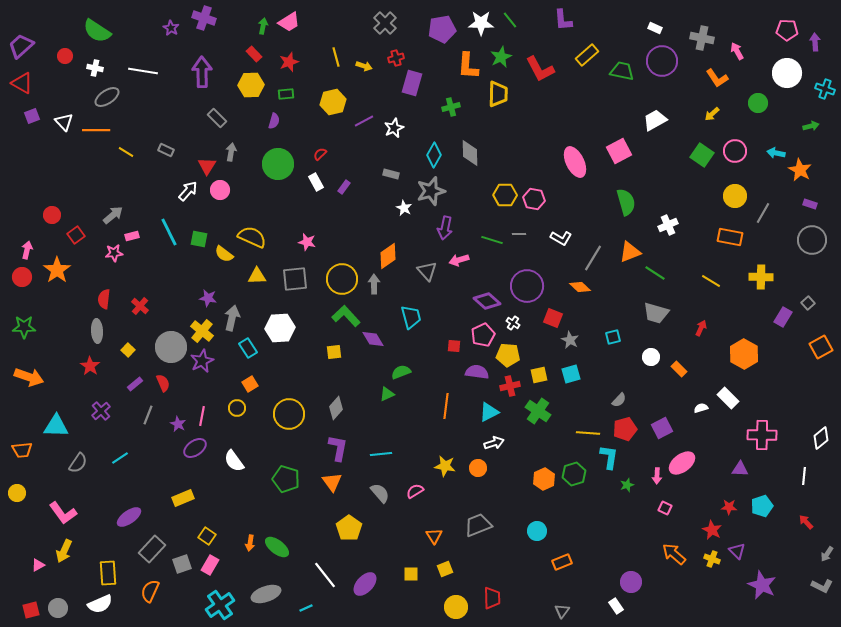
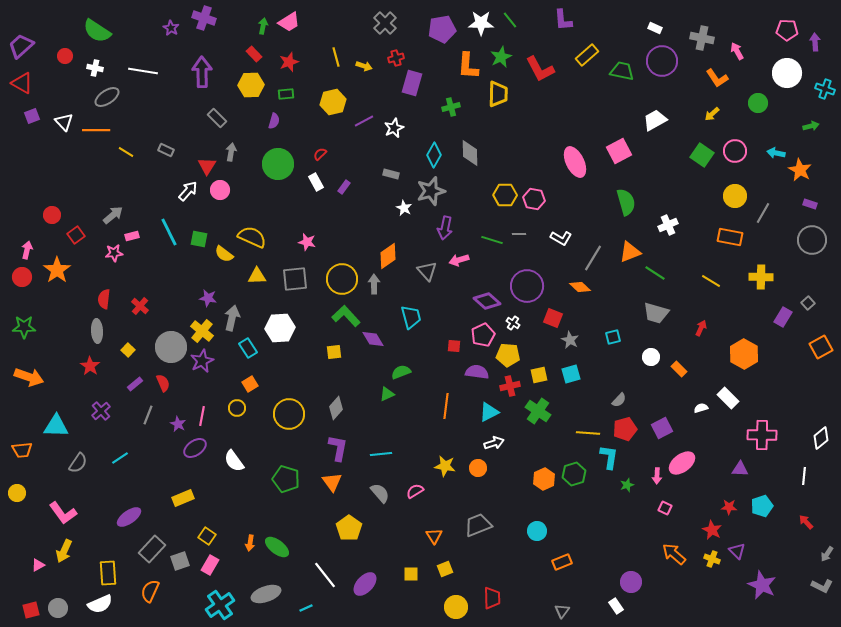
gray square at (182, 564): moved 2 px left, 3 px up
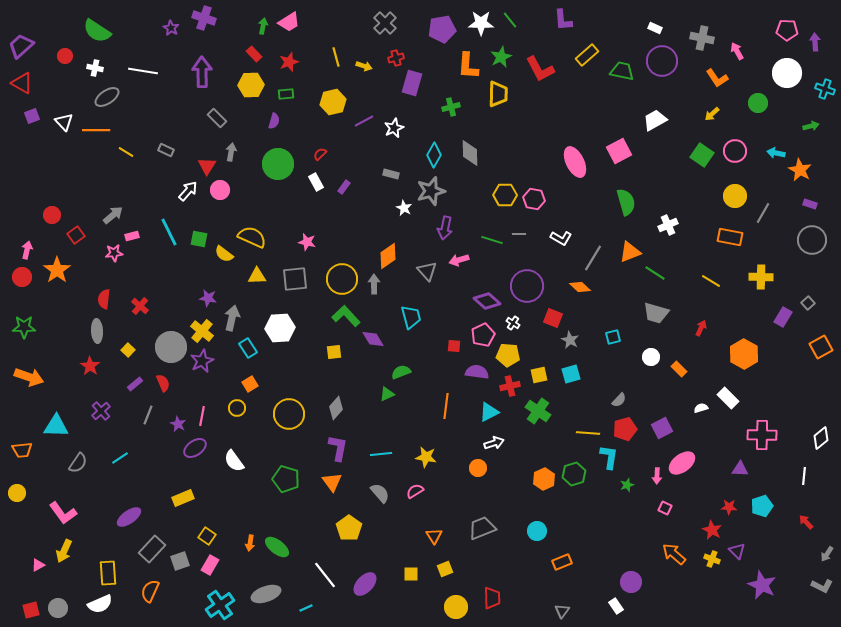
yellow star at (445, 466): moved 19 px left, 9 px up
gray trapezoid at (478, 525): moved 4 px right, 3 px down
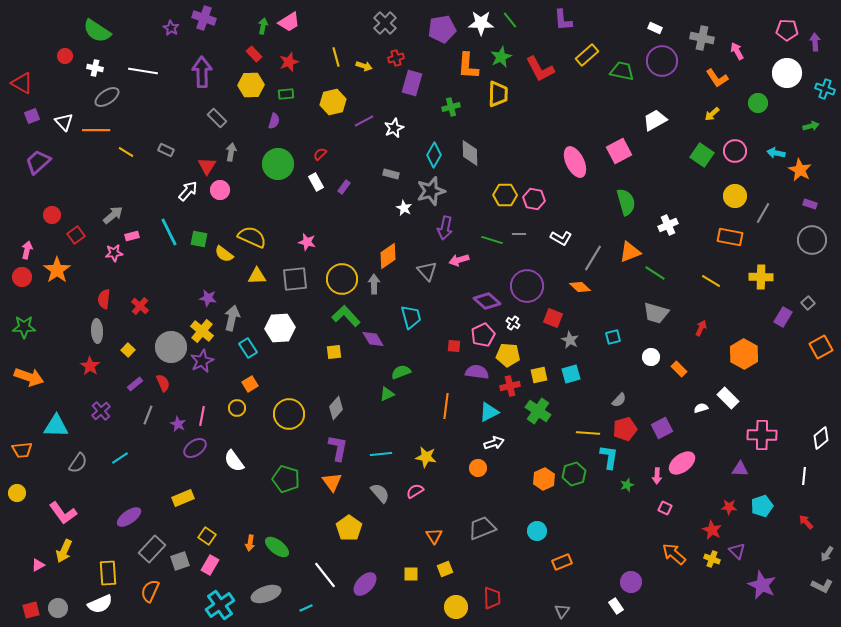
purple trapezoid at (21, 46): moved 17 px right, 116 px down
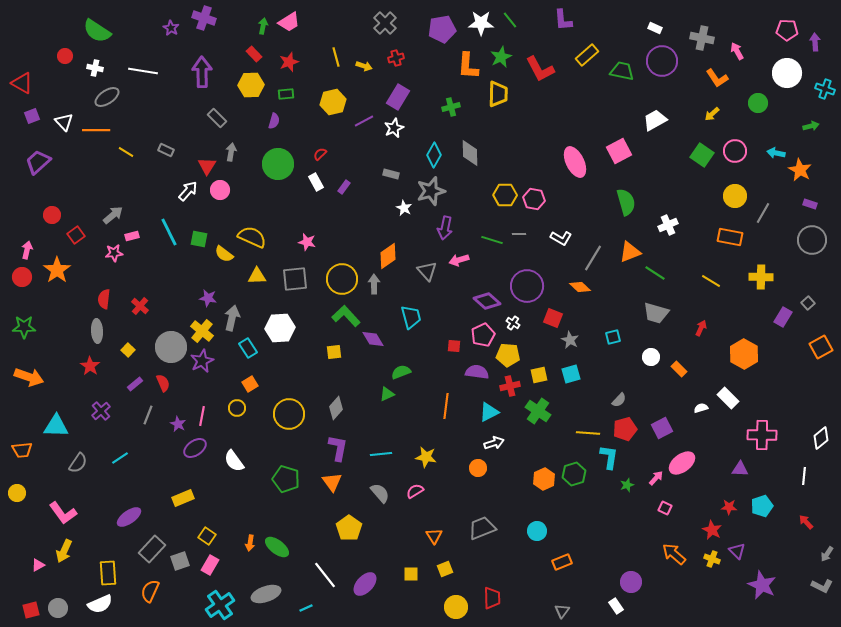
purple rectangle at (412, 83): moved 14 px left, 14 px down; rotated 15 degrees clockwise
pink arrow at (657, 476): moved 1 px left, 2 px down; rotated 140 degrees counterclockwise
